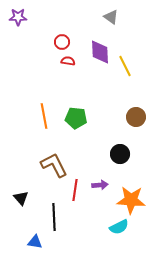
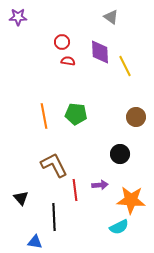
green pentagon: moved 4 px up
red line: rotated 15 degrees counterclockwise
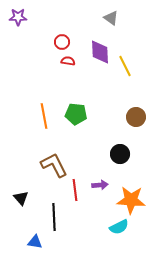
gray triangle: moved 1 px down
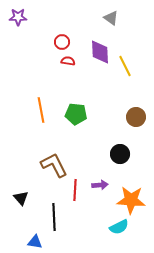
orange line: moved 3 px left, 6 px up
red line: rotated 10 degrees clockwise
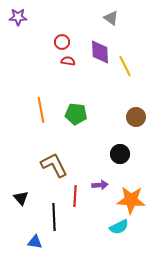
red line: moved 6 px down
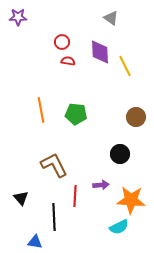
purple arrow: moved 1 px right
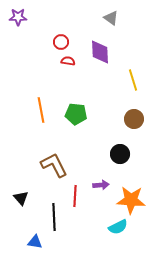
red circle: moved 1 px left
yellow line: moved 8 px right, 14 px down; rotated 10 degrees clockwise
brown circle: moved 2 px left, 2 px down
cyan semicircle: moved 1 px left
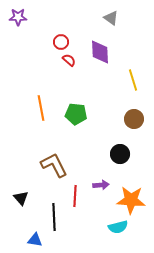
red semicircle: moved 1 px right, 1 px up; rotated 32 degrees clockwise
orange line: moved 2 px up
cyan semicircle: rotated 12 degrees clockwise
blue triangle: moved 2 px up
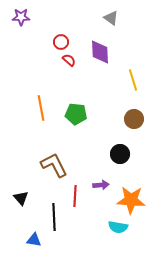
purple star: moved 3 px right
cyan semicircle: rotated 24 degrees clockwise
blue triangle: moved 1 px left
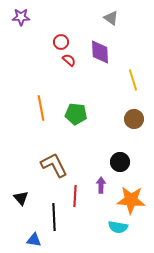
black circle: moved 8 px down
purple arrow: rotated 84 degrees counterclockwise
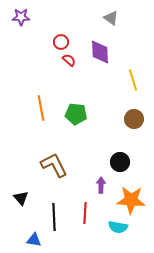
red line: moved 10 px right, 17 px down
